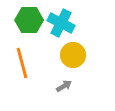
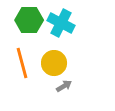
yellow circle: moved 19 px left, 8 px down
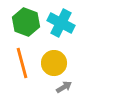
green hexagon: moved 3 px left, 2 px down; rotated 20 degrees clockwise
gray arrow: moved 1 px down
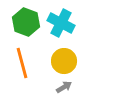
yellow circle: moved 10 px right, 2 px up
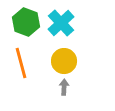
cyan cross: rotated 20 degrees clockwise
orange line: moved 1 px left
gray arrow: rotated 56 degrees counterclockwise
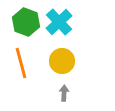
cyan cross: moved 2 px left, 1 px up
yellow circle: moved 2 px left
gray arrow: moved 6 px down
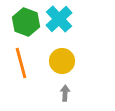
cyan cross: moved 3 px up
gray arrow: moved 1 px right
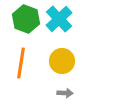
green hexagon: moved 3 px up
orange line: rotated 24 degrees clockwise
gray arrow: rotated 91 degrees clockwise
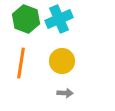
cyan cross: rotated 20 degrees clockwise
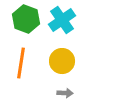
cyan cross: moved 3 px right, 1 px down; rotated 12 degrees counterclockwise
